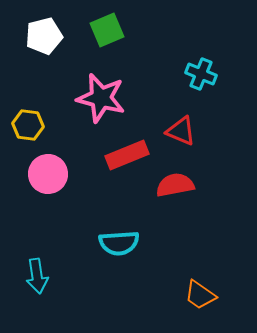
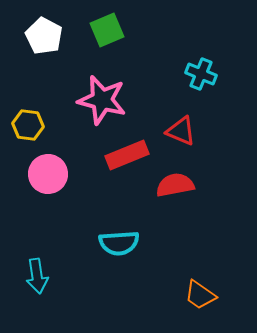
white pentagon: rotated 30 degrees counterclockwise
pink star: moved 1 px right, 2 px down
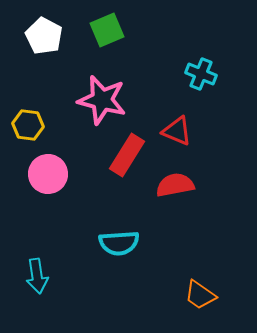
red triangle: moved 4 px left
red rectangle: rotated 36 degrees counterclockwise
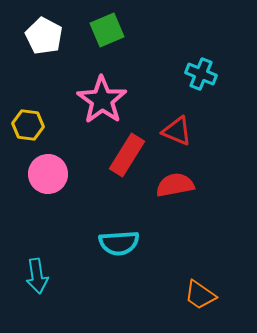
pink star: rotated 21 degrees clockwise
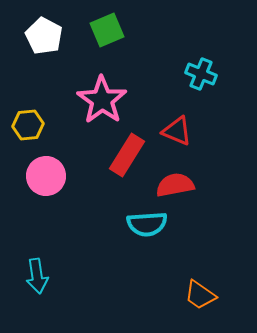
yellow hexagon: rotated 12 degrees counterclockwise
pink circle: moved 2 px left, 2 px down
cyan semicircle: moved 28 px right, 19 px up
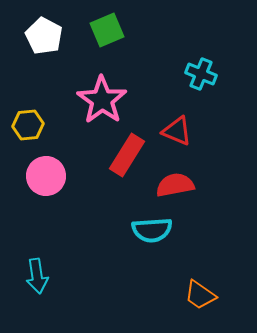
cyan semicircle: moved 5 px right, 6 px down
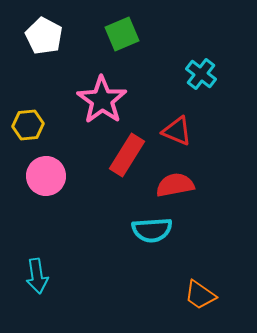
green square: moved 15 px right, 4 px down
cyan cross: rotated 16 degrees clockwise
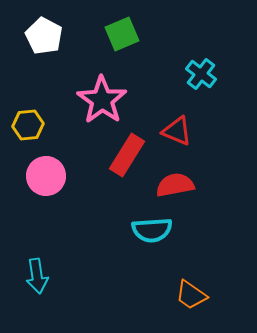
orange trapezoid: moved 9 px left
